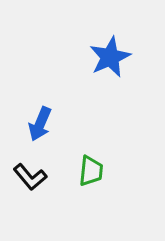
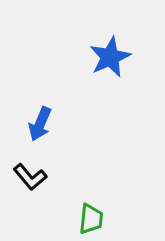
green trapezoid: moved 48 px down
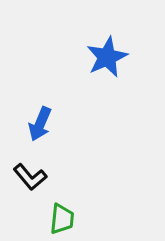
blue star: moved 3 px left
green trapezoid: moved 29 px left
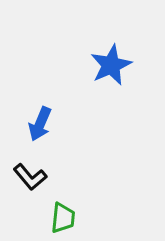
blue star: moved 4 px right, 8 px down
green trapezoid: moved 1 px right, 1 px up
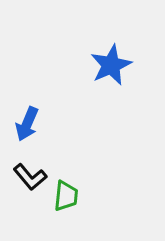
blue arrow: moved 13 px left
green trapezoid: moved 3 px right, 22 px up
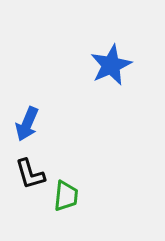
black L-shape: moved 3 px up; rotated 24 degrees clockwise
